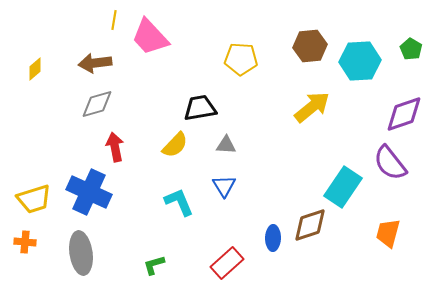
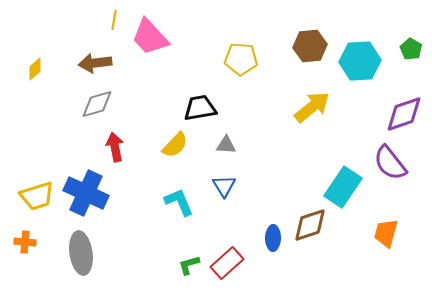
blue cross: moved 3 px left, 1 px down
yellow trapezoid: moved 3 px right, 3 px up
orange trapezoid: moved 2 px left
green L-shape: moved 35 px right
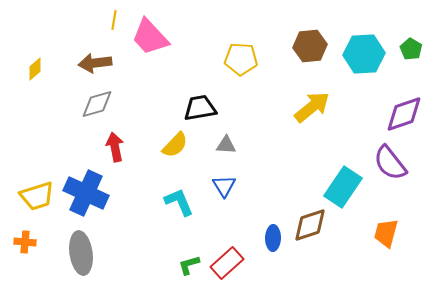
cyan hexagon: moved 4 px right, 7 px up
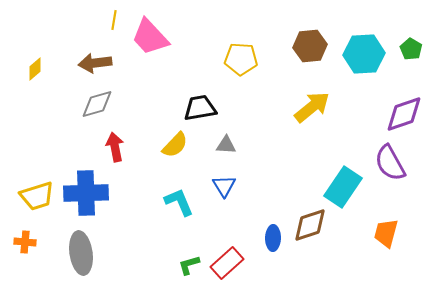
purple semicircle: rotated 9 degrees clockwise
blue cross: rotated 27 degrees counterclockwise
